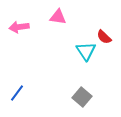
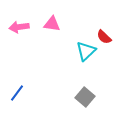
pink triangle: moved 6 px left, 7 px down
cyan triangle: rotated 20 degrees clockwise
gray square: moved 3 px right
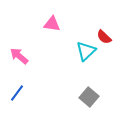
pink arrow: moved 29 px down; rotated 48 degrees clockwise
gray square: moved 4 px right
